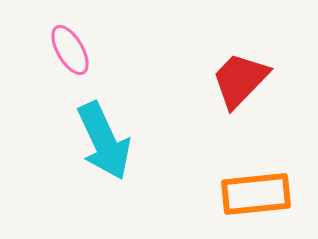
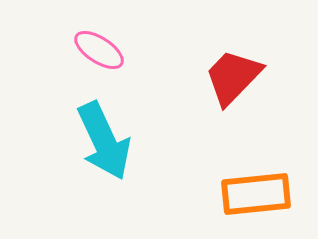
pink ellipse: moved 29 px right; rotated 27 degrees counterclockwise
red trapezoid: moved 7 px left, 3 px up
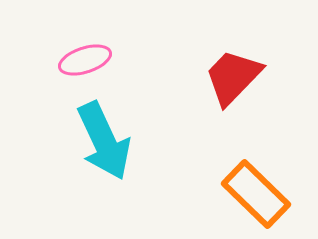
pink ellipse: moved 14 px left, 10 px down; rotated 51 degrees counterclockwise
orange rectangle: rotated 50 degrees clockwise
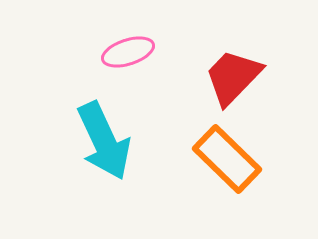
pink ellipse: moved 43 px right, 8 px up
orange rectangle: moved 29 px left, 35 px up
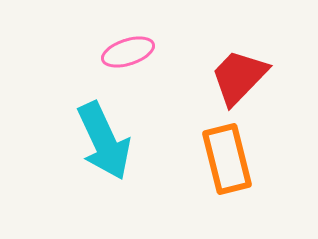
red trapezoid: moved 6 px right
orange rectangle: rotated 32 degrees clockwise
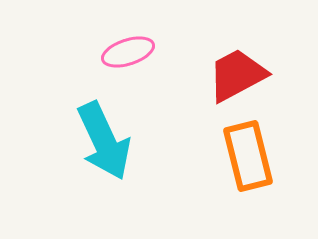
red trapezoid: moved 2 px left, 2 px up; rotated 18 degrees clockwise
orange rectangle: moved 21 px right, 3 px up
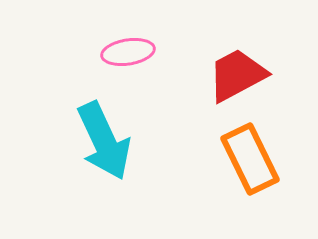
pink ellipse: rotated 9 degrees clockwise
orange rectangle: moved 2 px right, 3 px down; rotated 12 degrees counterclockwise
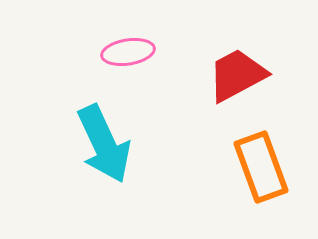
cyan arrow: moved 3 px down
orange rectangle: moved 11 px right, 8 px down; rotated 6 degrees clockwise
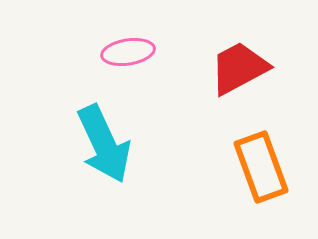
red trapezoid: moved 2 px right, 7 px up
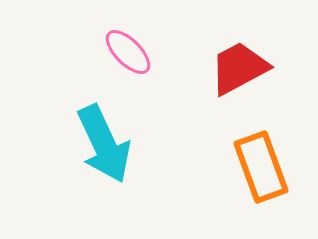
pink ellipse: rotated 54 degrees clockwise
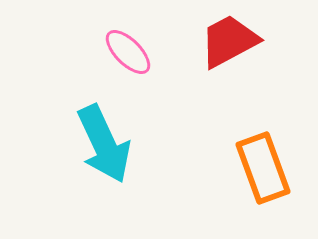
red trapezoid: moved 10 px left, 27 px up
orange rectangle: moved 2 px right, 1 px down
